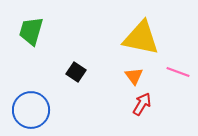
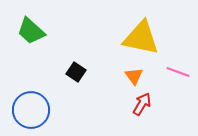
green trapezoid: rotated 64 degrees counterclockwise
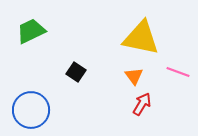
green trapezoid: rotated 112 degrees clockwise
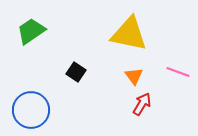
green trapezoid: rotated 8 degrees counterclockwise
yellow triangle: moved 12 px left, 4 px up
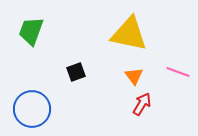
green trapezoid: rotated 36 degrees counterclockwise
black square: rotated 36 degrees clockwise
blue circle: moved 1 px right, 1 px up
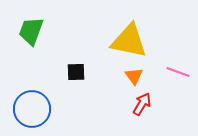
yellow triangle: moved 7 px down
black square: rotated 18 degrees clockwise
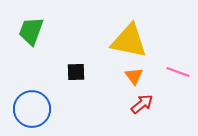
red arrow: rotated 20 degrees clockwise
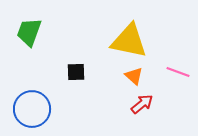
green trapezoid: moved 2 px left, 1 px down
orange triangle: rotated 12 degrees counterclockwise
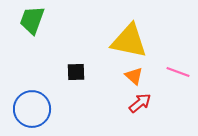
green trapezoid: moved 3 px right, 12 px up
red arrow: moved 2 px left, 1 px up
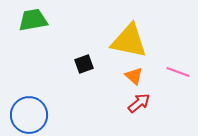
green trapezoid: moved 1 px right; rotated 60 degrees clockwise
black square: moved 8 px right, 8 px up; rotated 18 degrees counterclockwise
red arrow: moved 1 px left
blue circle: moved 3 px left, 6 px down
